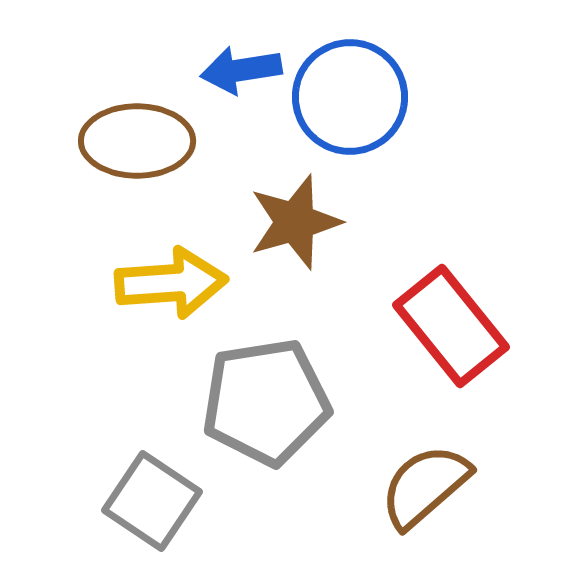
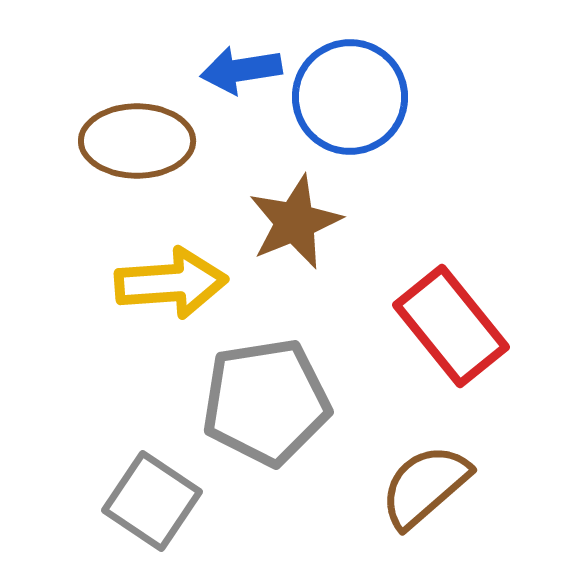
brown star: rotated 6 degrees counterclockwise
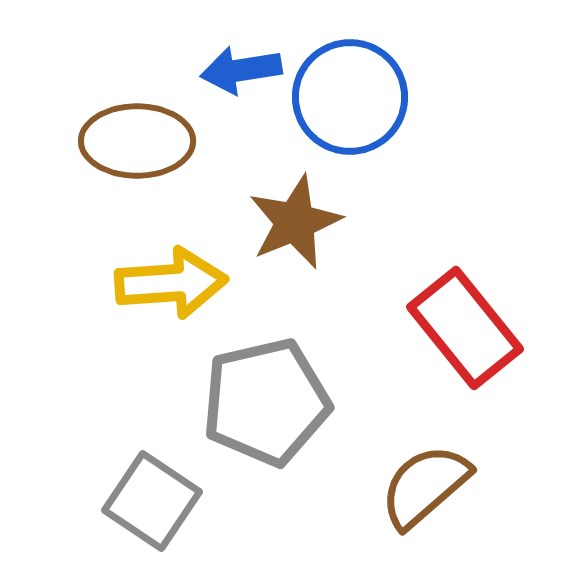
red rectangle: moved 14 px right, 2 px down
gray pentagon: rotated 4 degrees counterclockwise
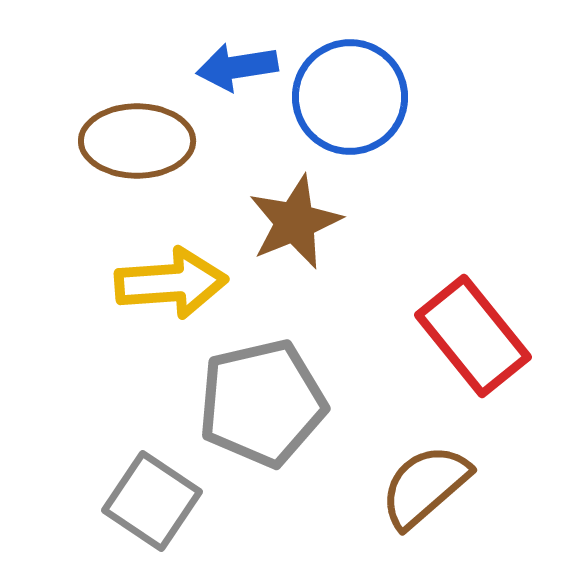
blue arrow: moved 4 px left, 3 px up
red rectangle: moved 8 px right, 8 px down
gray pentagon: moved 4 px left, 1 px down
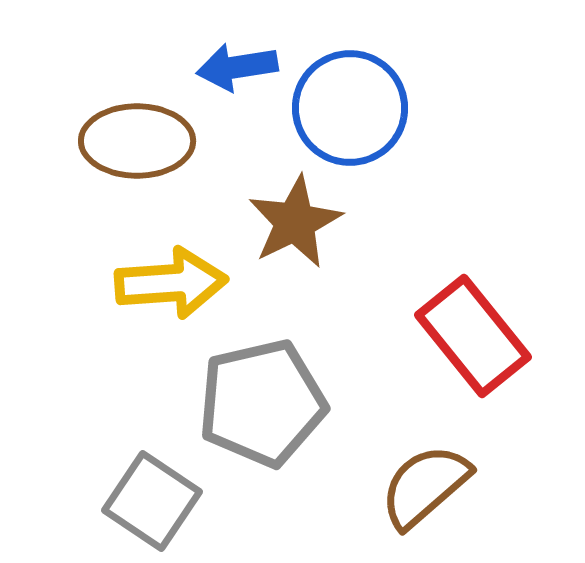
blue circle: moved 11 px down
brown star: rotated 4 degrees counterclockwise
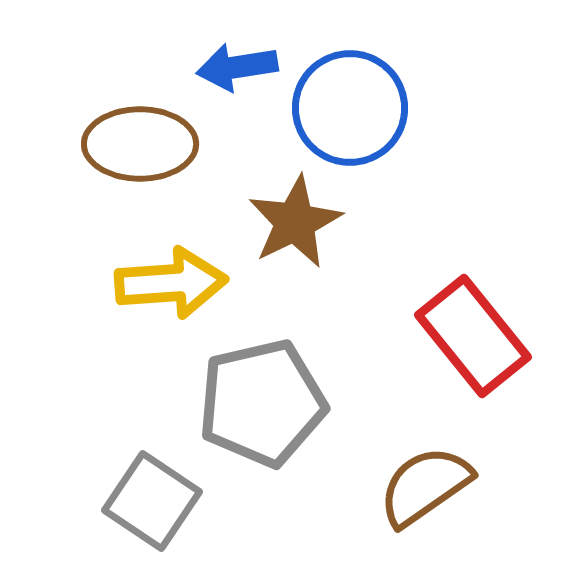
brown ellipse: moved 3 px right, 3 px down
brown semicircle: rotated 6 degrees clockwise
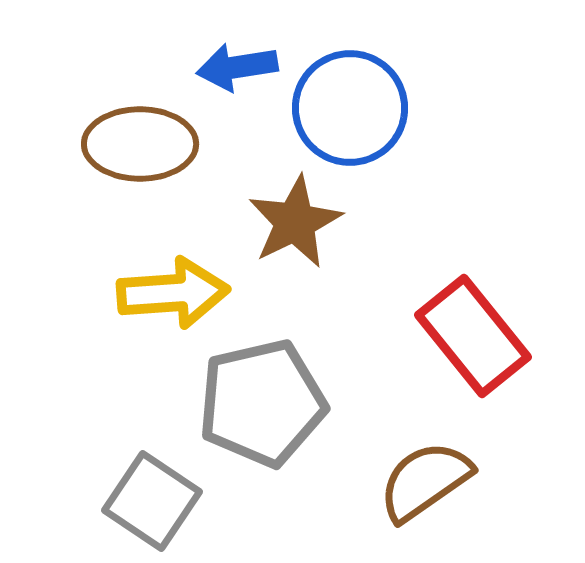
yellow arrow: moved 2 px right, 10 px down
brown semicircle: moved 5 px up
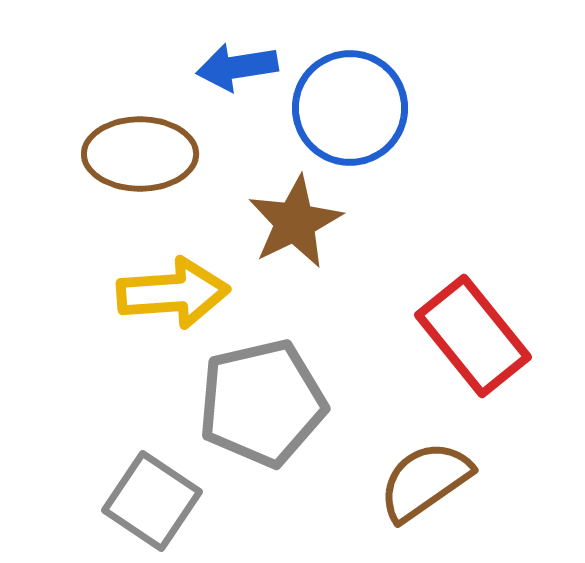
brown ellipse: moved 10 px down
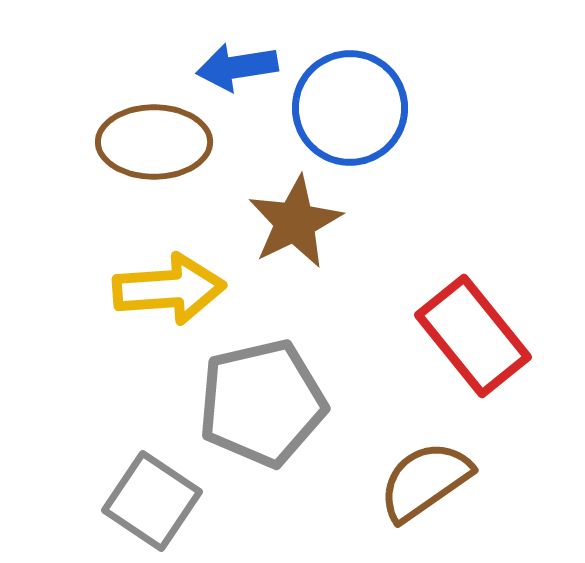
brown ellipse: moved 14 px right, 12 px up
yellow arrow: moved 4 px left, 4 px up
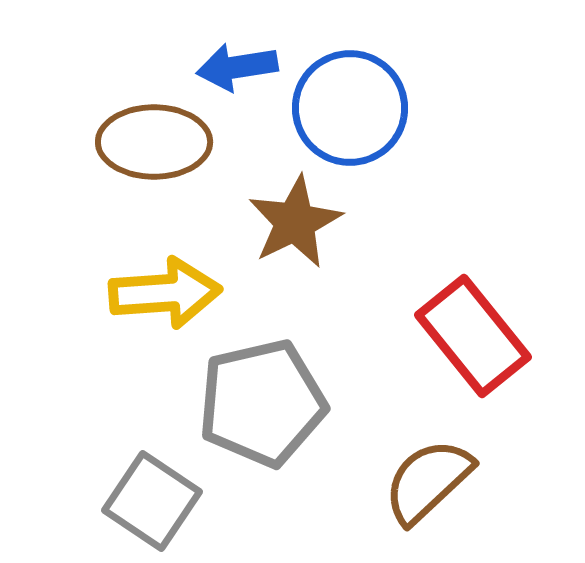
yellow arrow: moved 4 px left, 4 px down
brown semicircle: moved 3 px right; rotated 8 degrees counterclockwise
